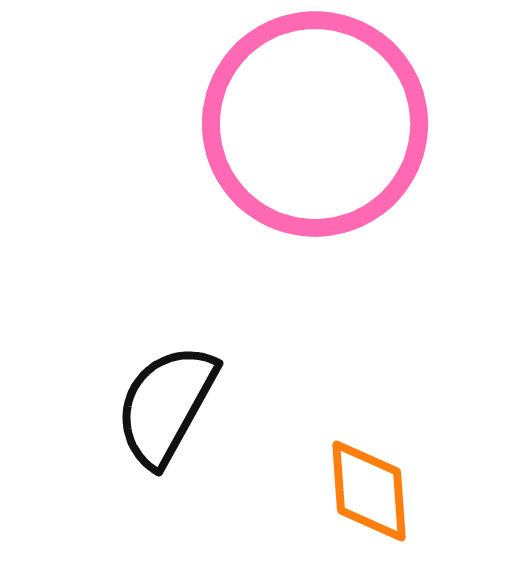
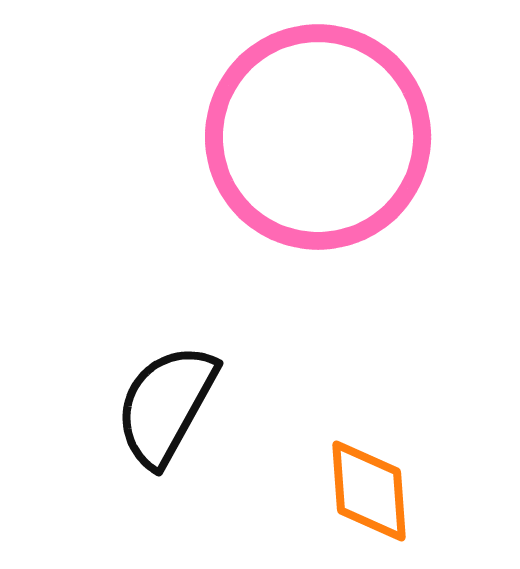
pink circle: moved 3 px right, 13 px down
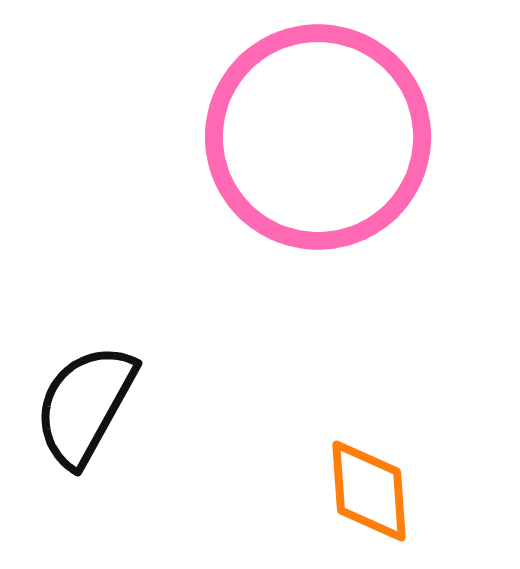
black semicircle: moved 81 px left
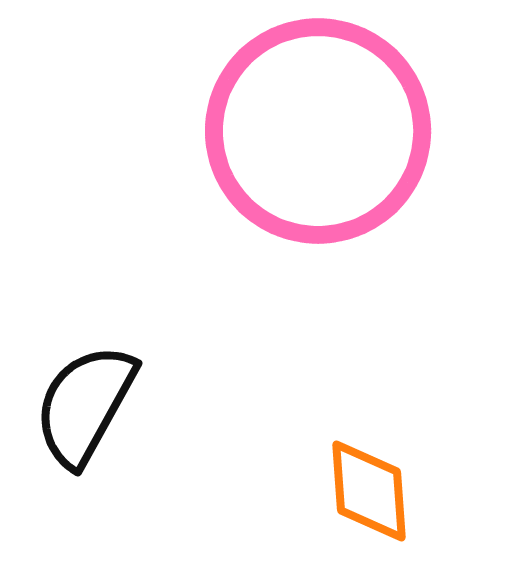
pink circle: moved 6 px up
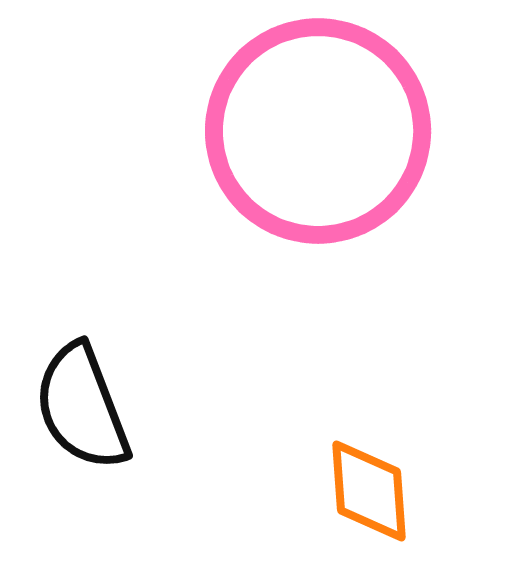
black semicircle: moved 3 px left, 2 px down; rotated 50 degrees counterclockwise
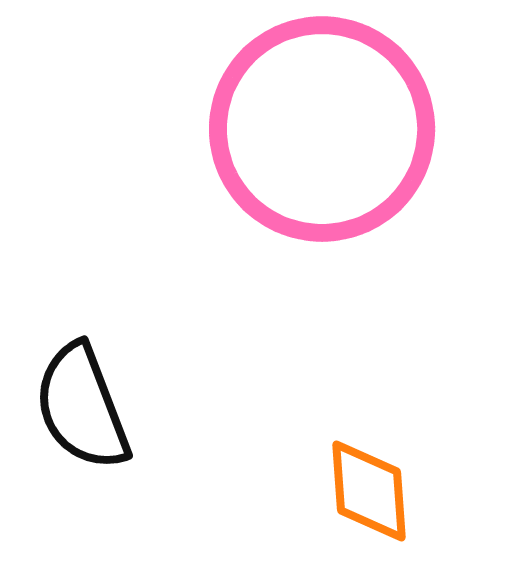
pink circle: moved 4 px right, 2 px up
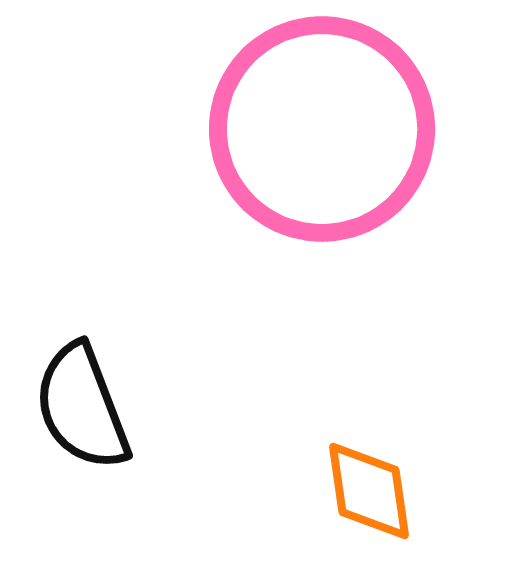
orange diamond: rotated 4 degrees counterclockwise
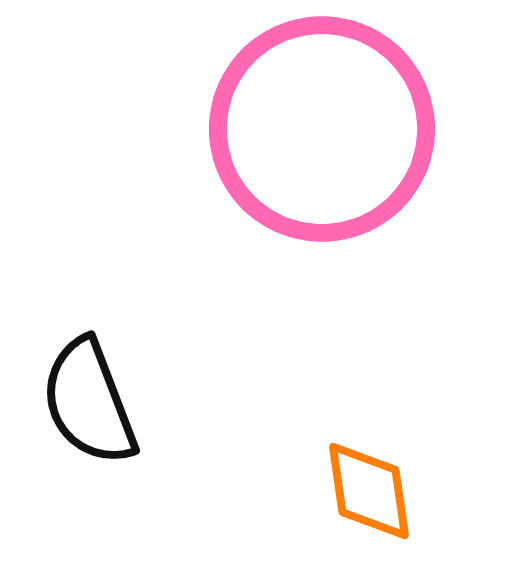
black semicircle: moved 7 px right, 5 px up
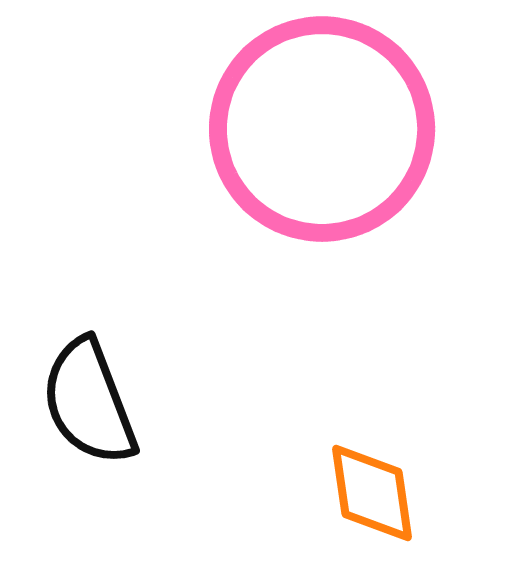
orange diamond: moved 3 px right, 2 px down
